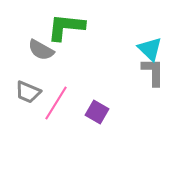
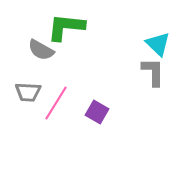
cyan triangle: moved 8 px right, 5 px up
gray trapezoid: rotated 20 degrees counterclockwise
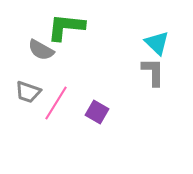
cyan triangle: moved 1 px left, 1 px up
gray trapezoid: rotated 16 degrees clockwise
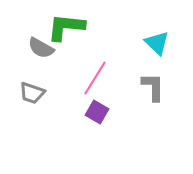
gray semicircle: moved 2 px up
gray L-shape: moved 15 px down
gray trapezoid: moved 4 px right, 1 px down
pink line: moved 39 px right, 25 px up
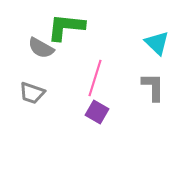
pink line: rotated 15 degrees counterclockwise
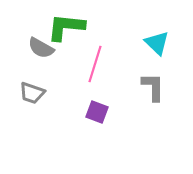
pink line: moved 14 px up
purple square: rotated 10 degrees counterclockwise
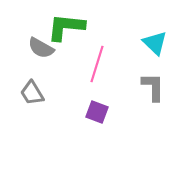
cyan triangle: moved 2 px left
pink line: moved 2 px right
gray trapezoid: rotated 40 degrees clockwise
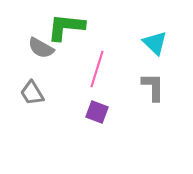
pink line: moved 5 px down
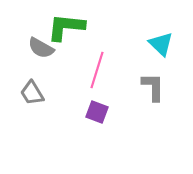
cyan triangle: moved 6 px right, 1 px down
pink line: moved 1 px down
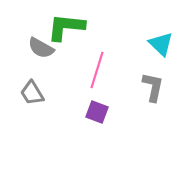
gray L-shape: rotated 12 degrees clockwise
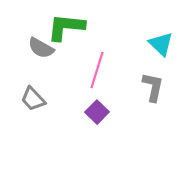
gray trapezoid: moved 1 px right, 6 px down; rotated 12 degrees counterclockwise
purple square: rotated 25 degrees clockwise
